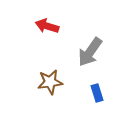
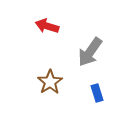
brown star: rotated 25 degrees counterclockwise
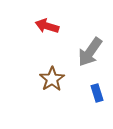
brown star: moved 2 px right, 3 px up
